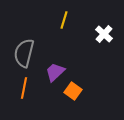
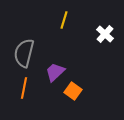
white cross: moved 1 px right
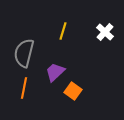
yellow line: moved 1 px left, 11 px down
white cross: moved 2 px up
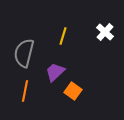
yellow line: moved 5 px down
orange line: moved 1 px right, 3 px down
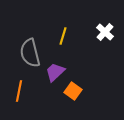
gray semicircle: moved 6 px right; rotated 28 degrees counterclockwise
orange line: moved 6 px left
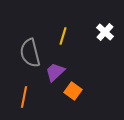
orange line: moved 5 px right, 6 px down
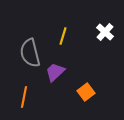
orange square: moved 13 px right, 1 px down; rotated 18 degrees clockwise
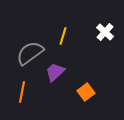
gray semicircle: rotated 68 degrees clockwise
orange line: moved 2 px left, 5 px up
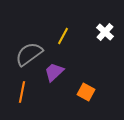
yellow line: rotated 12 degrees clockwise
gray semicircle: moved 1 px left, 1 px down
purple trapezoid: moved 1 px left
orange square: rotated 24 degrees counterclockwise
